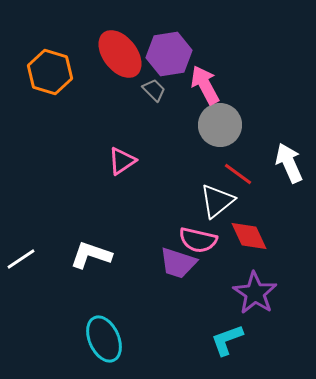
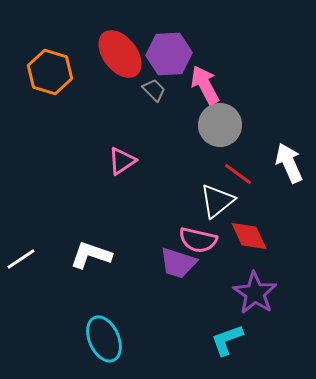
purple hexagon: rotated 6 degrees clockwise
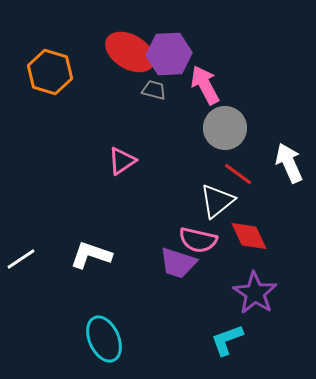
red ellipse: moved 10 px right, 2 px up; rotated 21 degrees counterclockwise
gray trapezoid: rotated 30 degrees counterclockwise
gray circle: moved 5 px right, 3 px down
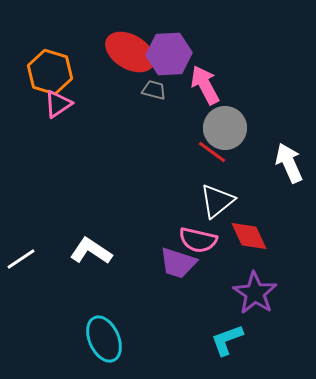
pink triangle: moved 64 px left, 57 px up
red line: moved 26 px left, 22 px up
white L-shape: moved 4 px up; rotated 15 degrees clockwise
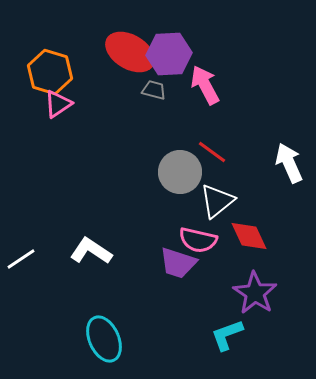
gray circle: moved 45 px left, 44 px down
cyan L-shape: moved 5 px up
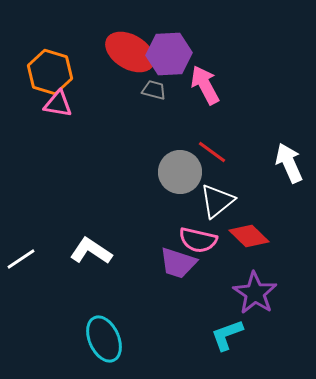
pink triangle: rotated 44 degrees clockwise
red diamond: rotated 21 degrees counterclockwise
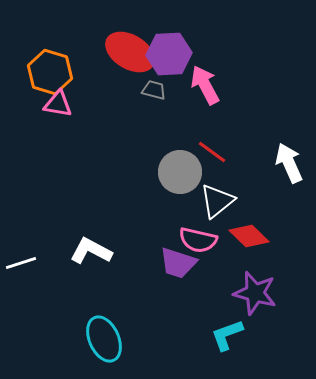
white L-shape: rotated 6 degrees counterclockwise
white line: moved 4 px down; rotated 16 degrees clockwise
purple star: rotated 18 degrees counterclockwise
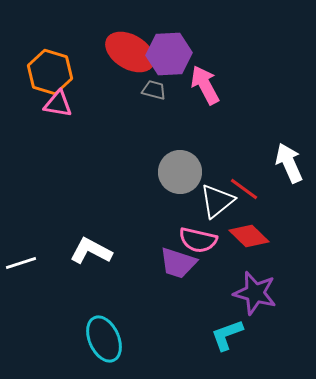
red line: moved 32 px right, 37 px down
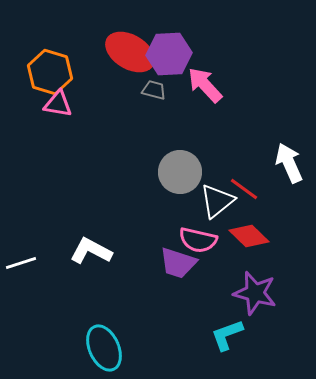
pink arrow: rotated 15 degrees counterclockwise
cyan ellipse: moved 9 px down
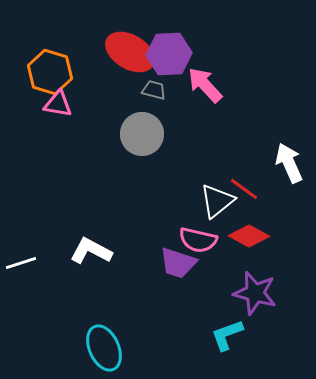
gray circle: moved 38 px left, 38 px up
red diamond: rotated 15 degrees counterclockwise
